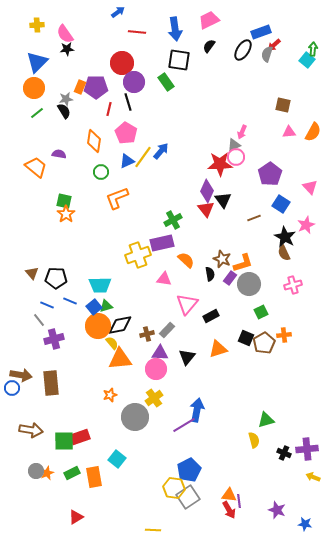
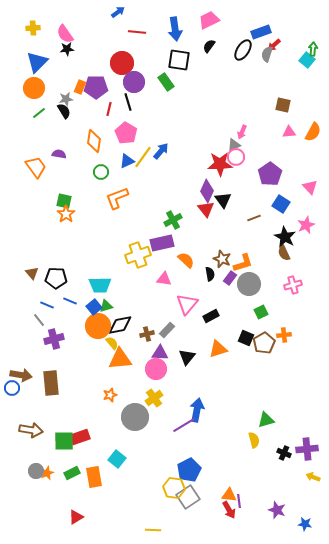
yellow cross at (37, 25): moved 4 px left, 3 px down
green line at (37, 113): moved 2 px right
orange trapezoid at (36, 167): rotated 15 degrees clockwise
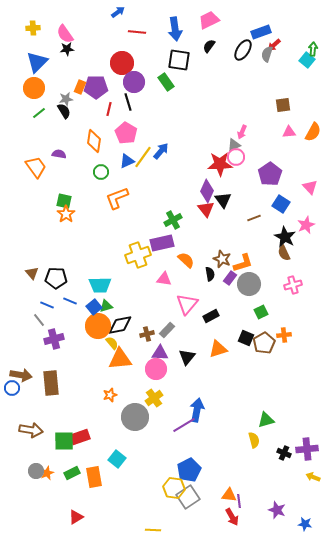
brown square at (283, 105): rotated 21 degrees counterclockwise
red arrow at (229, 510): moved 3 px right, 7 px down
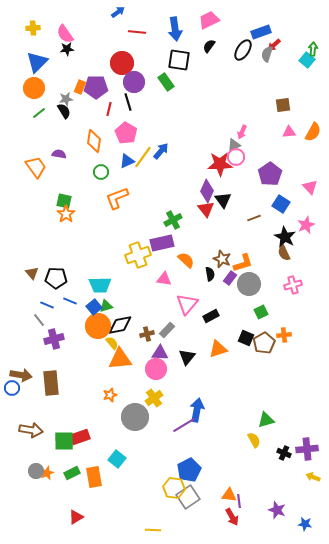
yellow semicircle at (254, 440): rotated 14 degrees counterclockwise
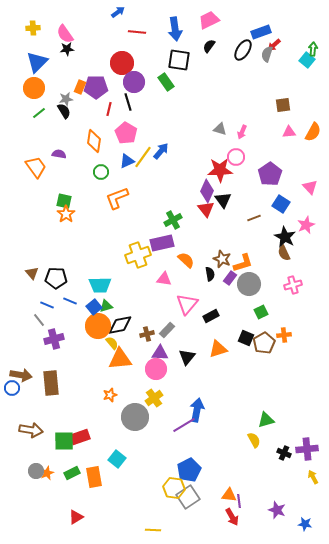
gray triangle at (234, 145): moved 14 px left, 16 px up; rotated 40 degrees clockwise
red star at (220, 164): moved 6 px down
yellow arrow at (313, 477): rotated 40 degrees clockwise
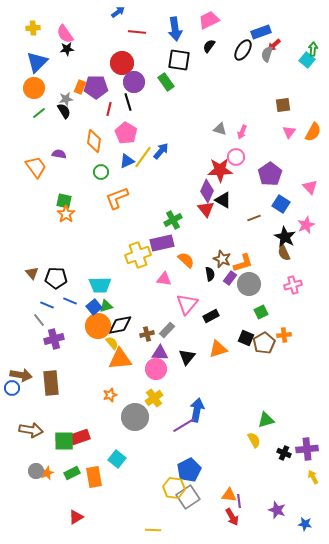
pink triangle at (289, 132): rotated 48 degrees counterclockwise
black triangle at (223, 200): rotated 24 degrees counterclockwise
